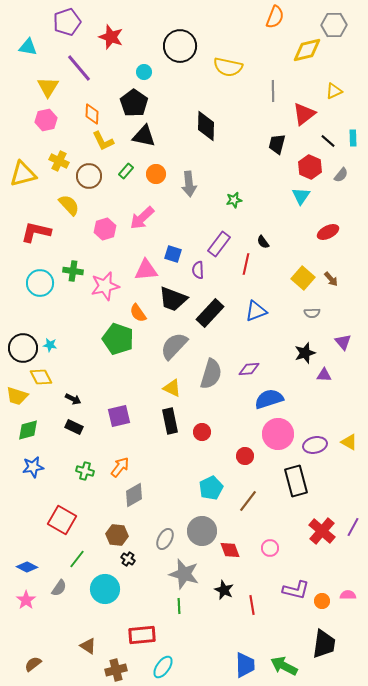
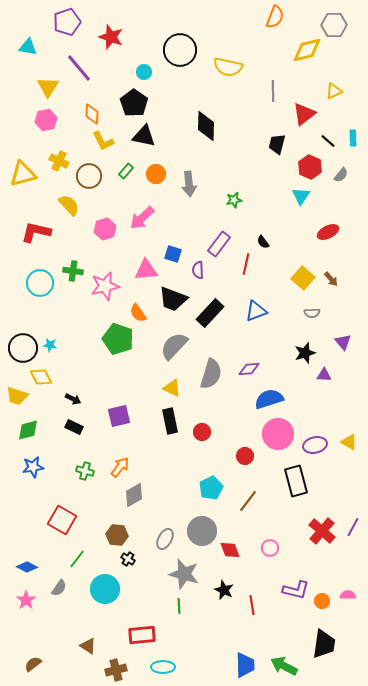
black circle at (180, 46): moved 4 px down
cyan ellipse at (163, 667): rotated 55 degrees clockwise
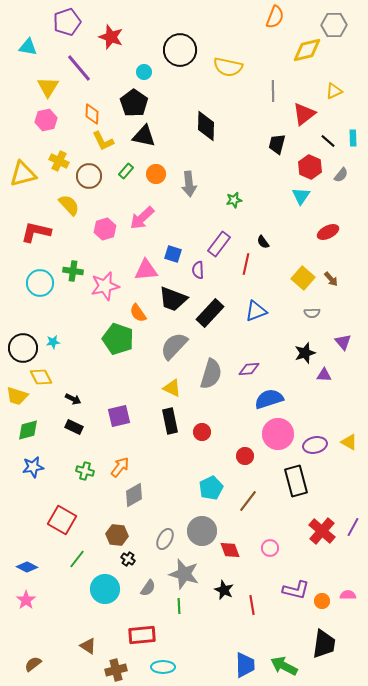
cyan star at (50, 345): moved 3 px right, 3 px up; rotated 16 degrees counterclockwise
gray semicircle at (59, 588): moved 89 px right
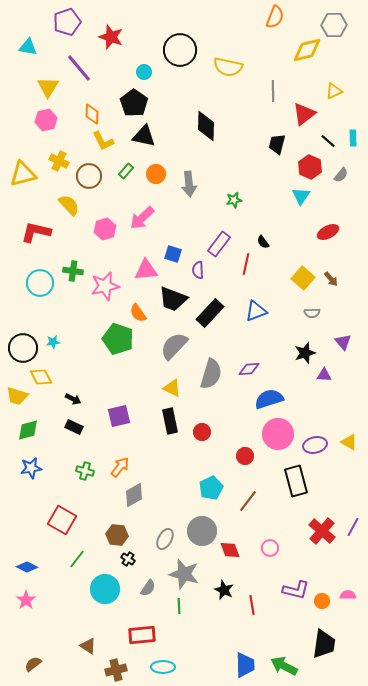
blue star at (33, 467): moved 2 px left, 1 px down
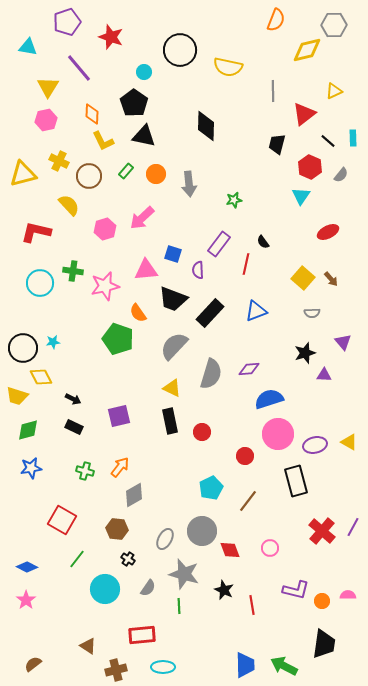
orange semicircle at (275, 17): moved 1 px right, 3 px down
brown hexagon at (117, 535): moved 6 px up
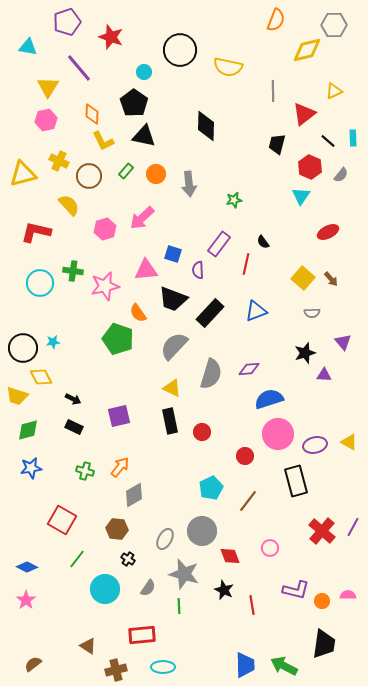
red diamond at (230, 550): moved 6 px down
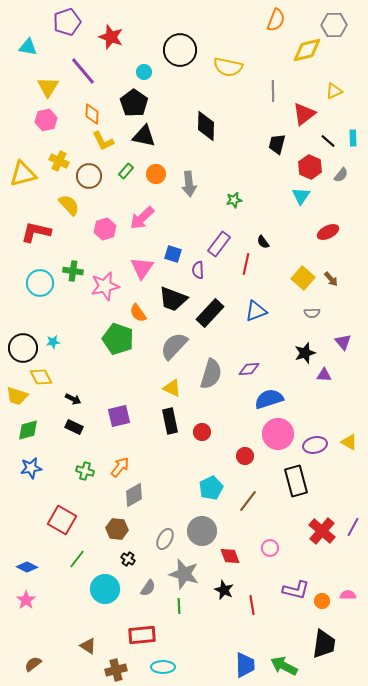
purple line at (79, 68): moved 4 px right, 3 px down
pink triangle at (146, 270): moved 4 px left, 2 px up; rotated 50 degrees counterclockwise
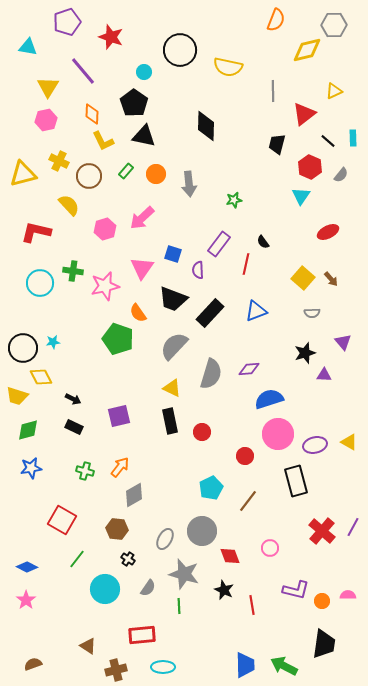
brown semicircle at (33, 664): rotated 18 degrees clockwise
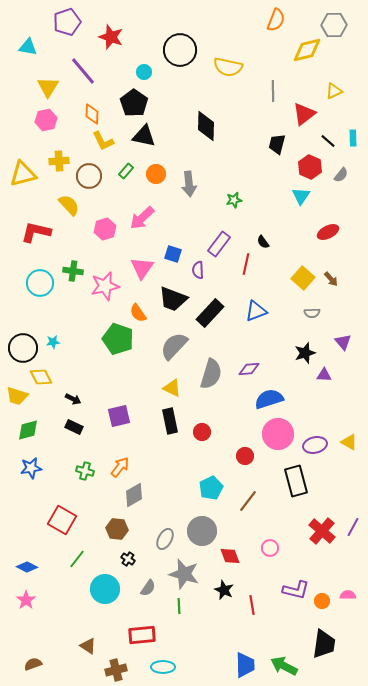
yellow cross at (59, 161): rotated 30 degrees counterclockwise
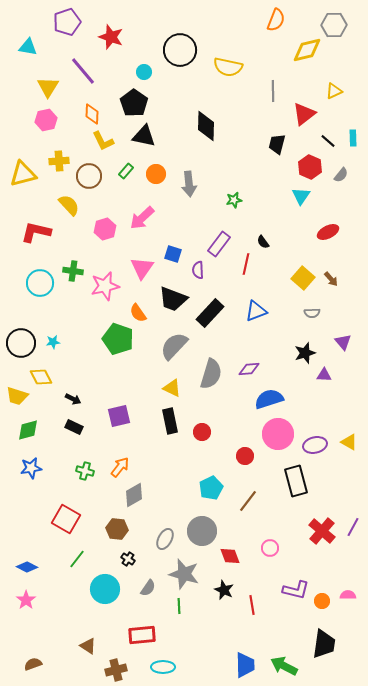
black circle at (23, 348): moved 2 px left, 5 px up
red square at (62, 520): moved 4 px right, 1 px up
